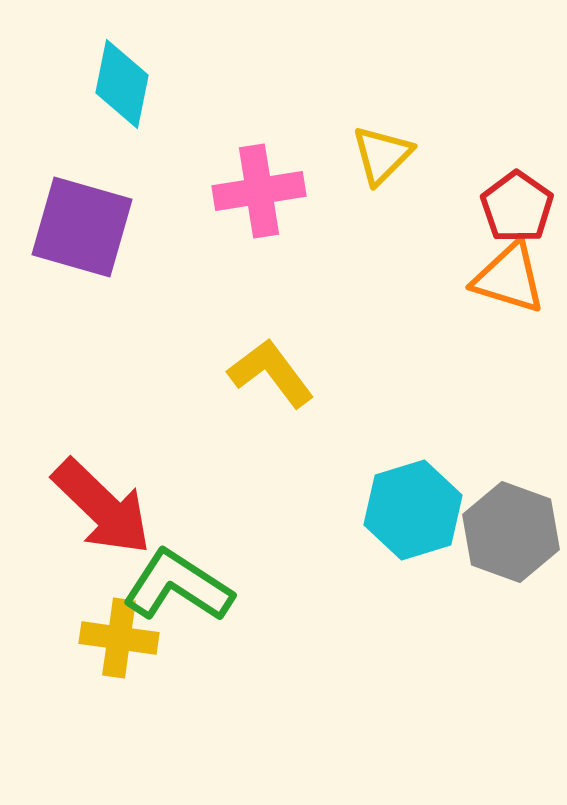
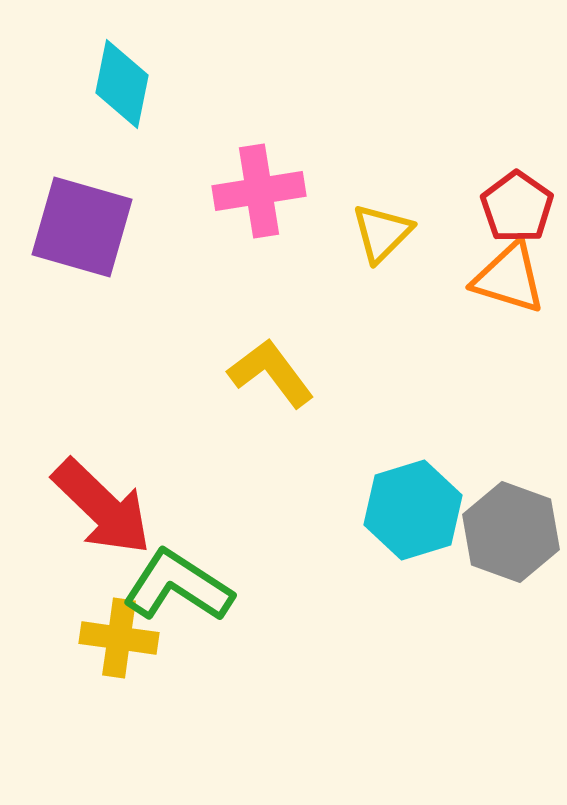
yellow triangle: moved 78 px down
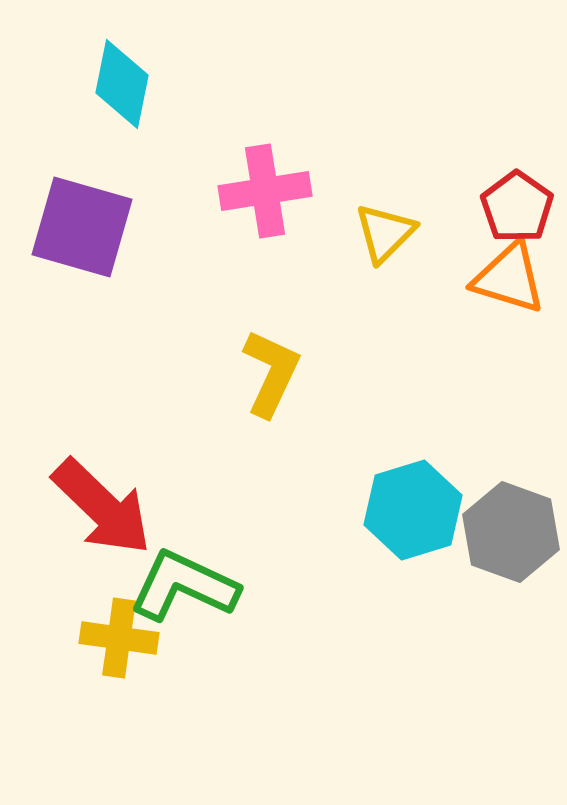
pink cross: moved 6 px right
yellow triangle: moved 3 px right
yellow L-shape: rotated 62 degrees clockwise
green L-shape: moved 6 px right; rotated 8 degrees counterclockwise
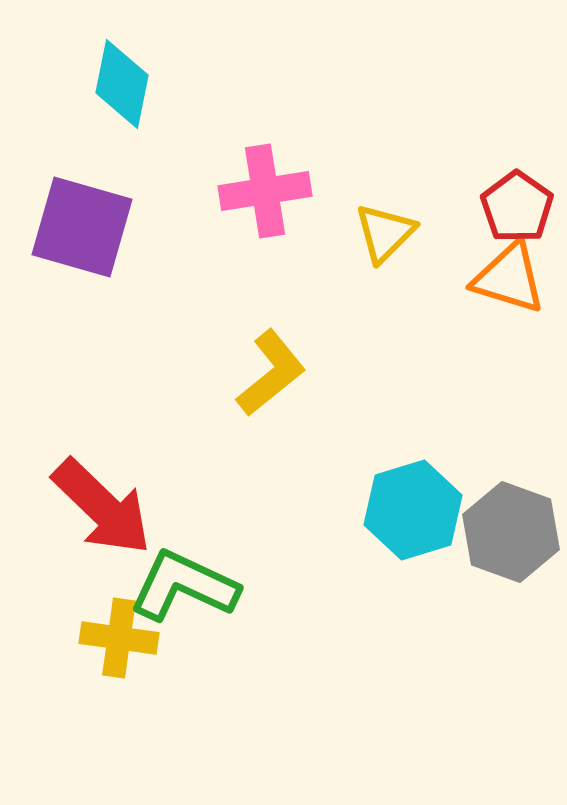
yellow L-shape: rotated 26 degrees clockwise
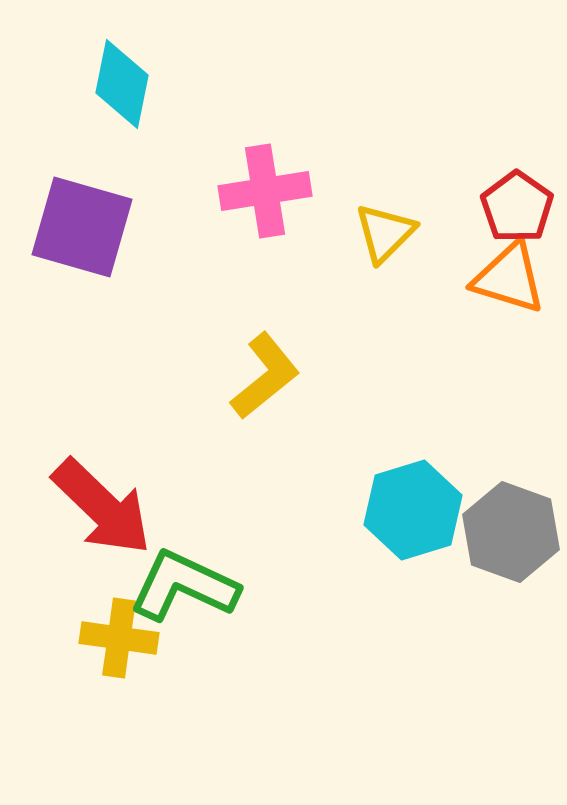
yellow L-shape: moved 6 px left, 3 px down
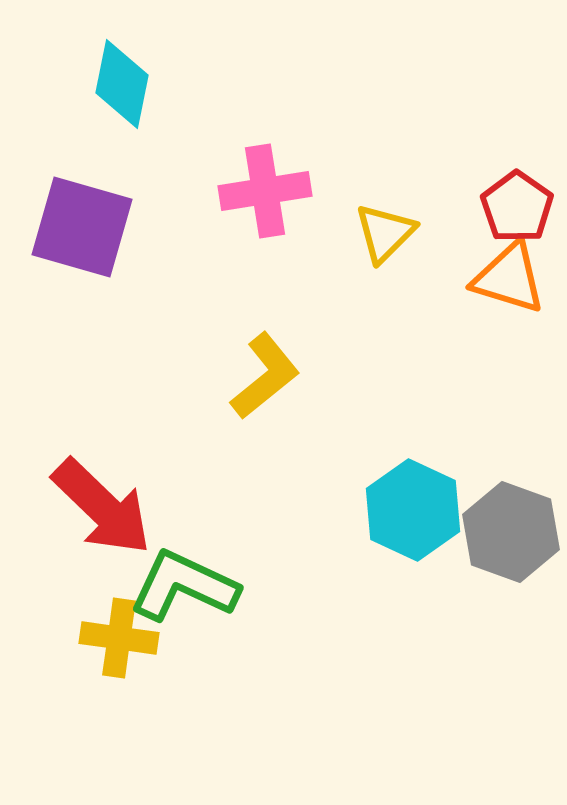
cyan hexagon: rotated 18 degrees counterclockwise
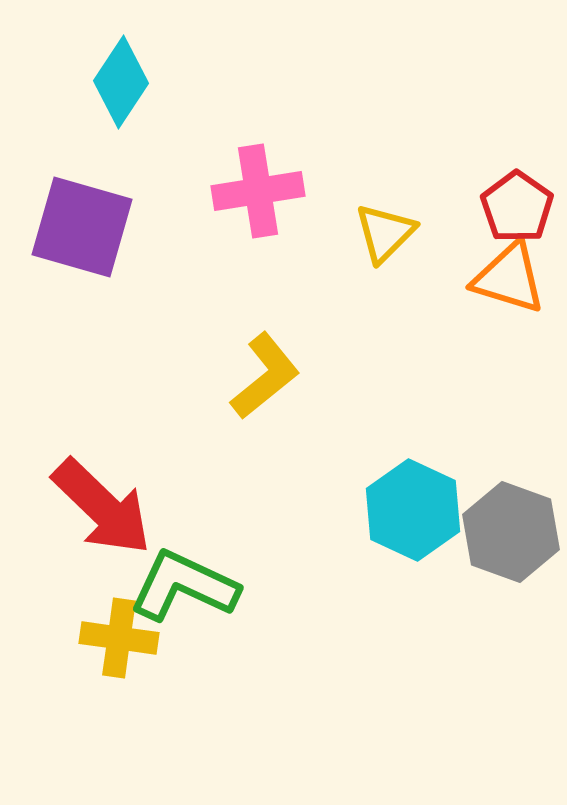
cyan diamond: moved 1 px left, 2 px up; rotated 22 degrees clockwise
pink cross: moved 7 px left
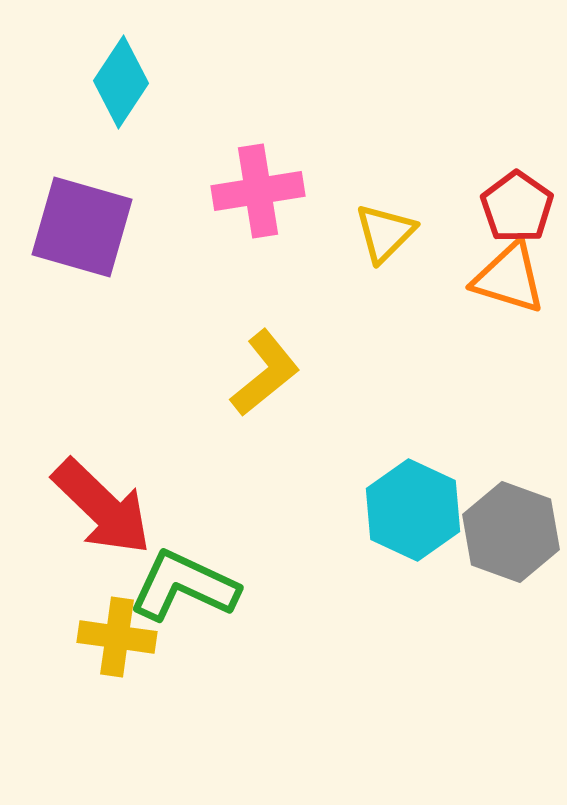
yellow L-shape: moved 3 px up
yellow cross: moved 2 px left, 1 px up
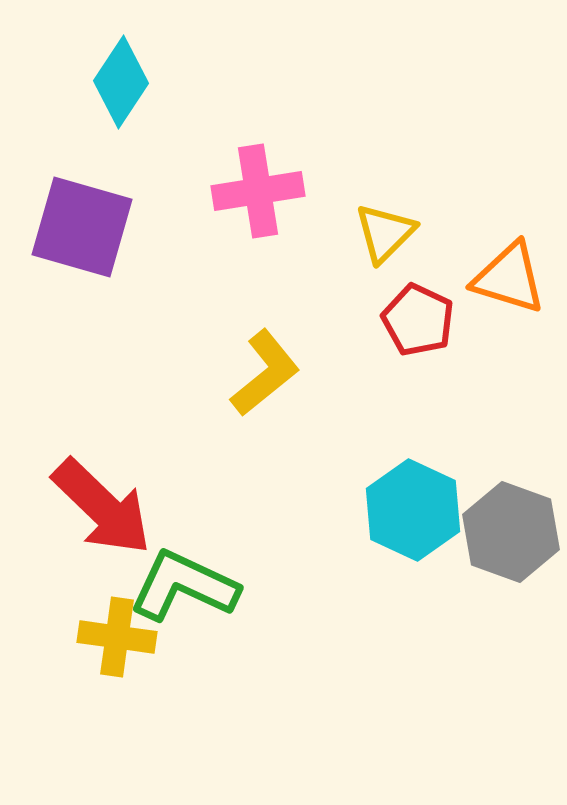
red pentagon: moved 99 px left, 113 px down; rotated 10 degrees counterclockwise
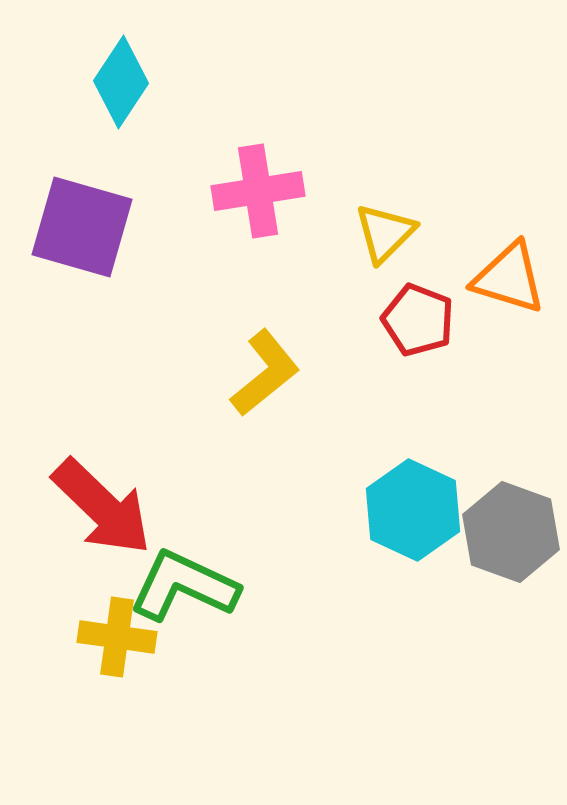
red pentagon: rotated 4 degrees counterclockwise
